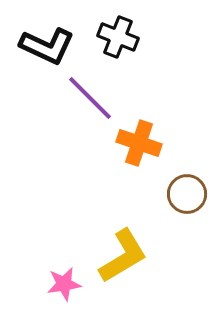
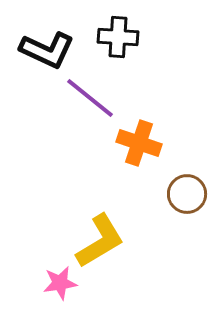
black cross: rotated 18 degrees counterclockwise
black L-shape: moved 4 px down
purple line: rotated 6 degrees counterclockwise
yellow L-shape: moved 23 px left, 15 px up
pink star: moved 4 px left, 1 px up
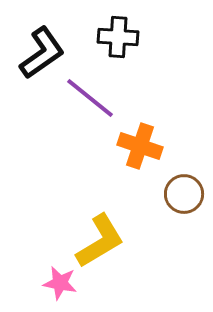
black L-shape: moved 5 px left, 3 px down; rotated 60 degrees counterclockwise
orange cross: moved 1 px right, 3 px down
brown circle: moved 3 px left
pink star: rotated 20 degrees clockwise
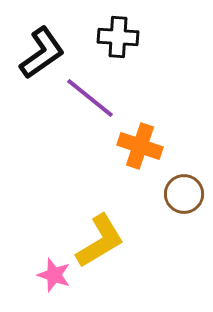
pink star: moved 6 px left, 8 px up; rotated 8 degrees clockwise
